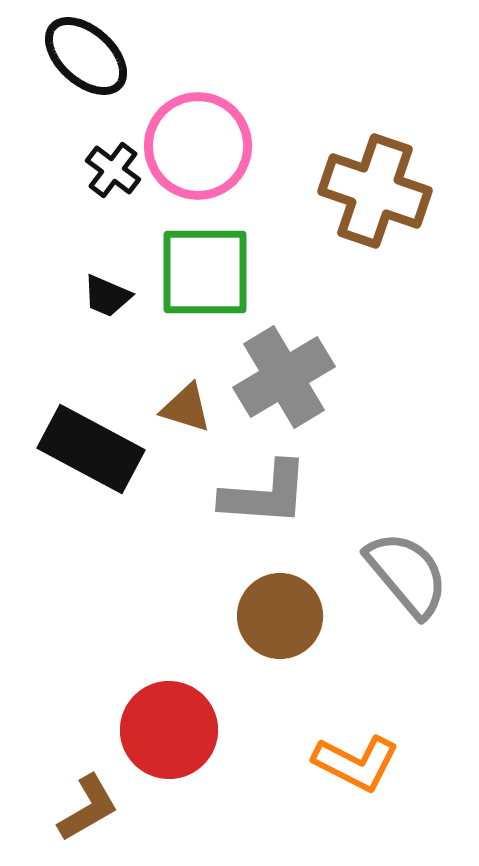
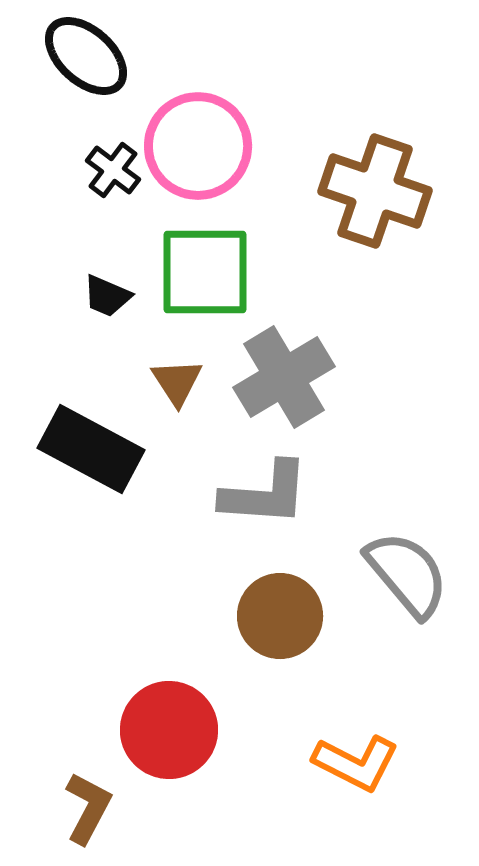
brown triangle: moved 9 px left, 26 px up; rotated 40 degrees clockwise
brown L-shape: rotated 32 degrees counterclockwise
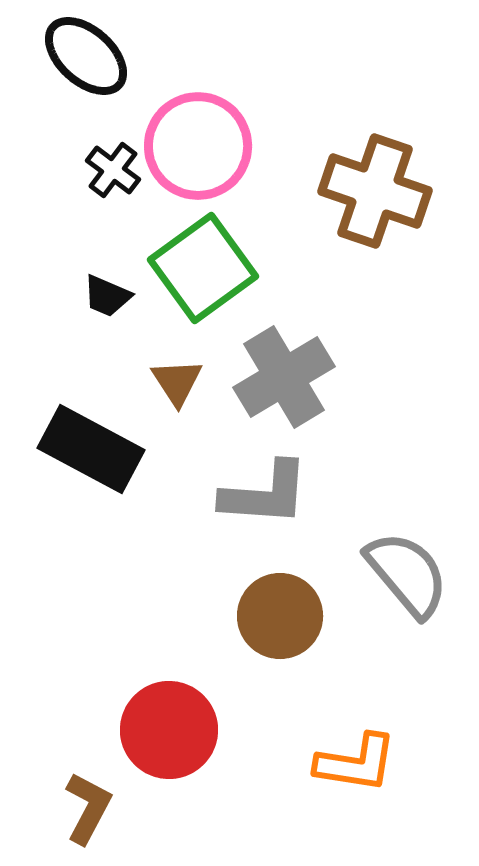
green square: moved 2 px left, 4 px up; rotated 36 degrees counterclockwise
orange L-shape: rotated 18 degrees counterclockwise
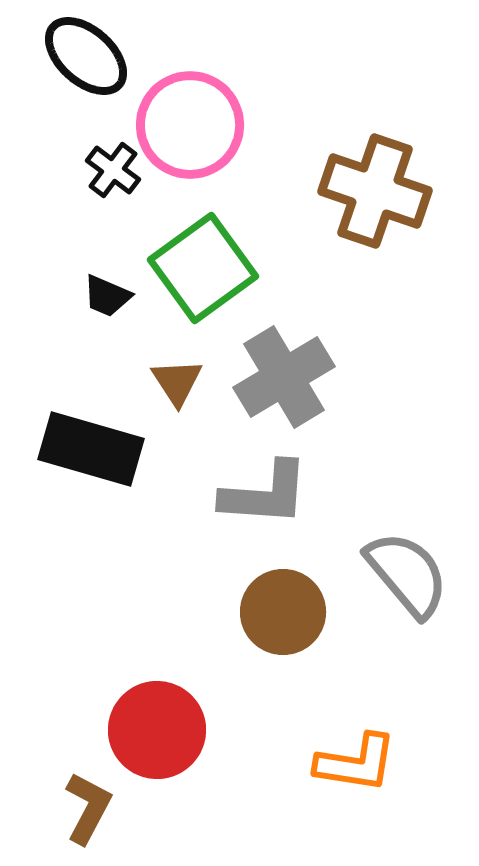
pink circle: moved 8 px left, 21 px up
black rectangle: rotated 12 degrees counterclockwise
brown circle: moved 3 px right, 4 px up
red circle: moved 12 px left
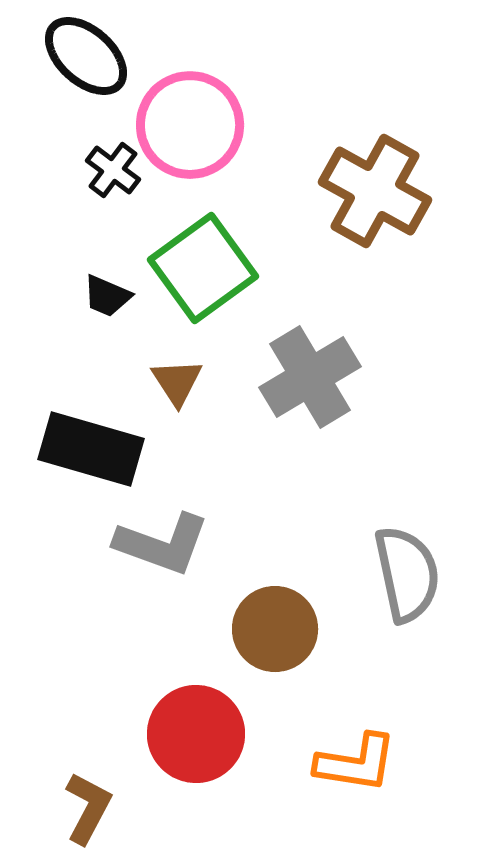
brown cross: rotated 10 degrees clockwise
gray cross: moved 26 px right
gray L-shape: moved 103 px left, 50 px down; rotated 16 degrees clockwise
gray semicircle: rotated 28 degrees clockwise
brown circle: moved 8 px left, 17 px down
red circle: moved 39 px right, 4 px down
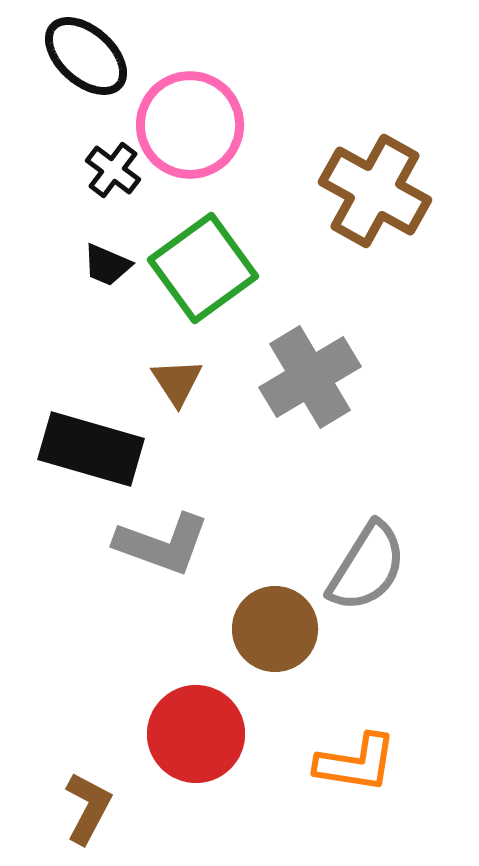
black trapezoid: moved 31 px up
gray semicircle: moved 40 px left, 7 px up; rotated 44 degrees clockwise
